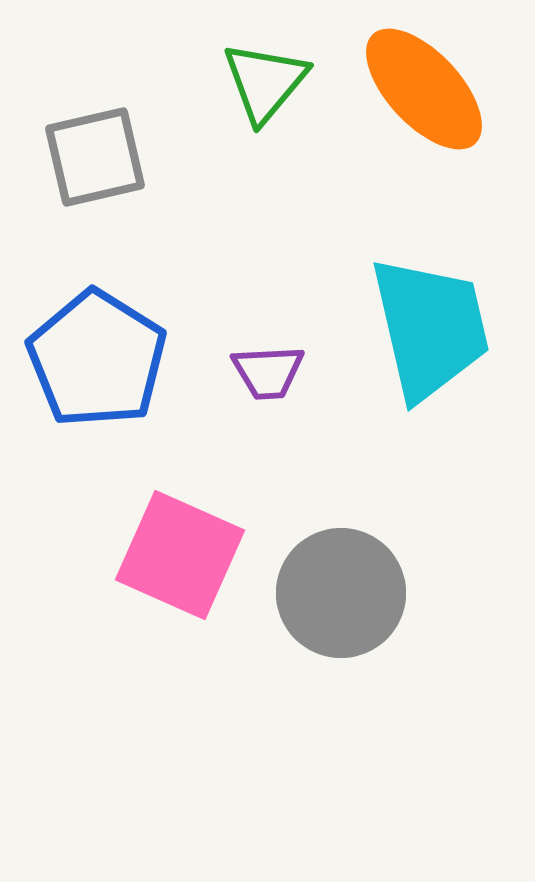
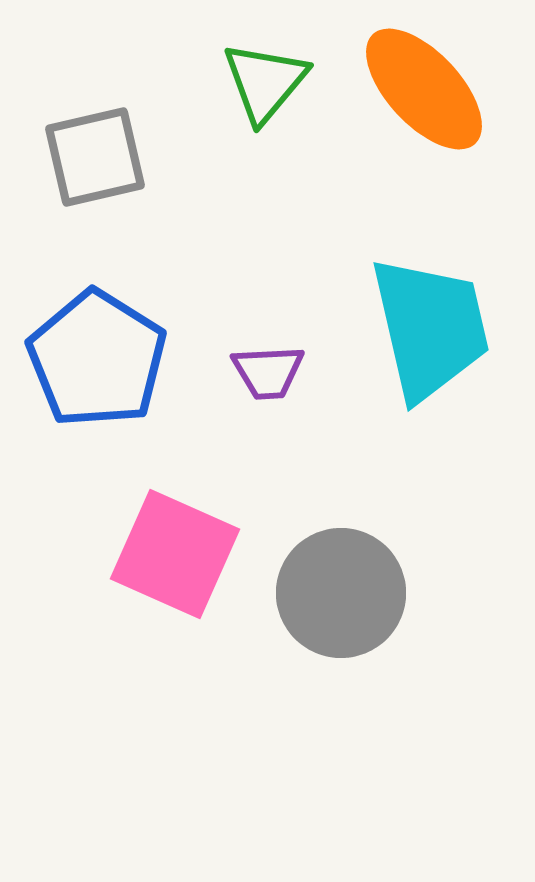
pink square: moved 5 px left, 1 px up
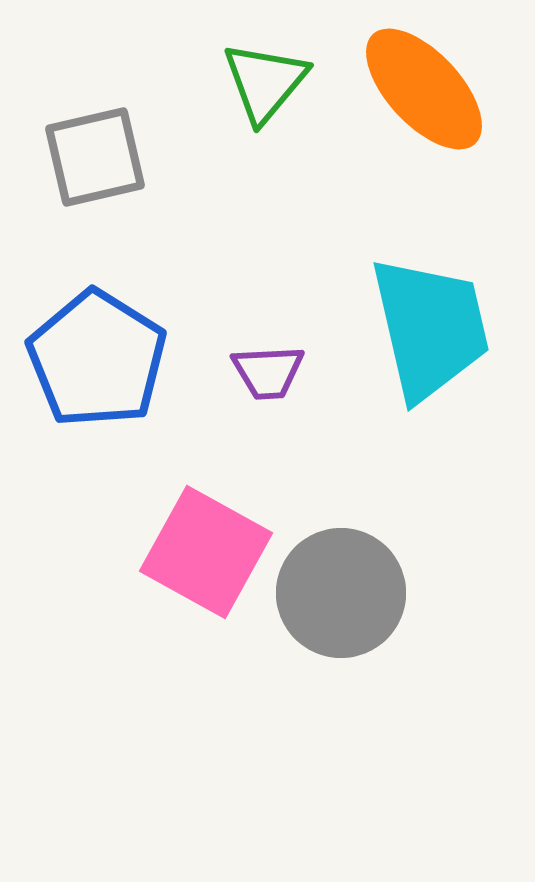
pink square: moved 31 px right, 2 px up; rotated 5 degrees clockwise
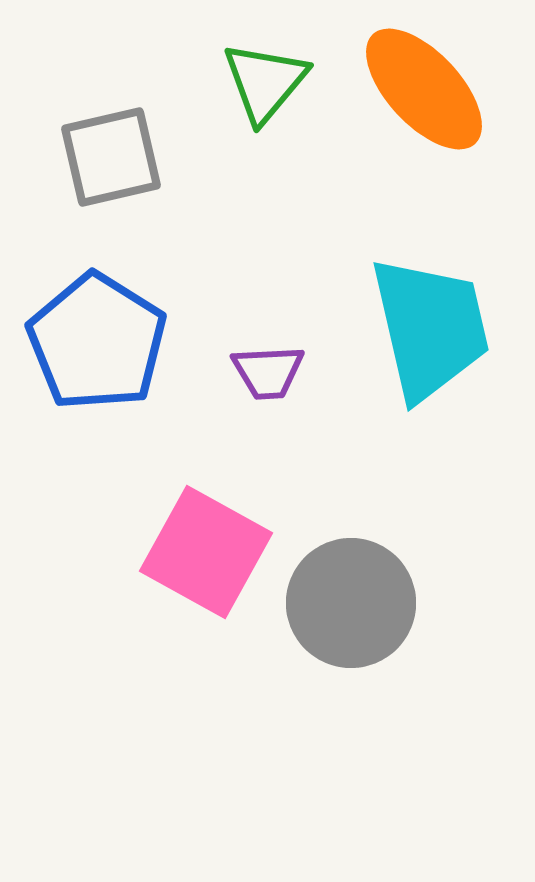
gray square: moved 16 px right
blue pentagon: moved 17 px up
gray circle: moved 10 px right, 10 px down
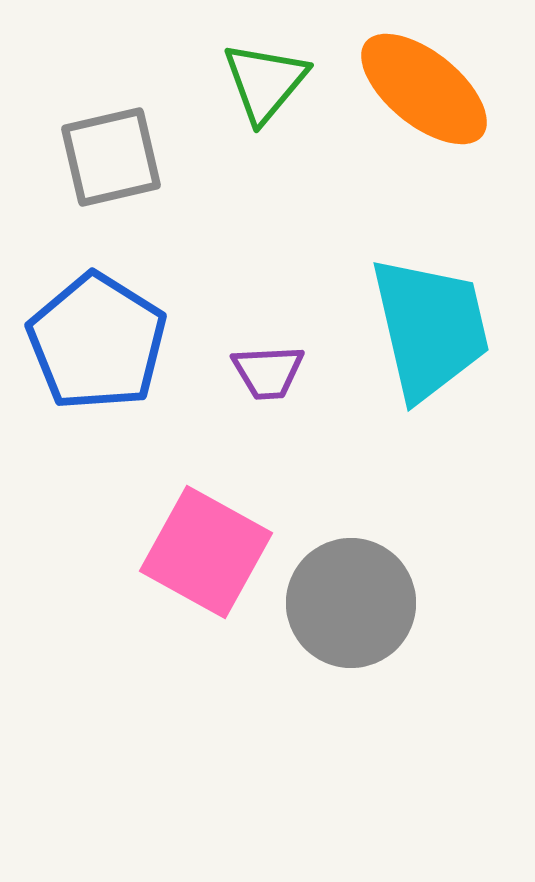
orange ellipse: rotated 8 degrees counterclockwise
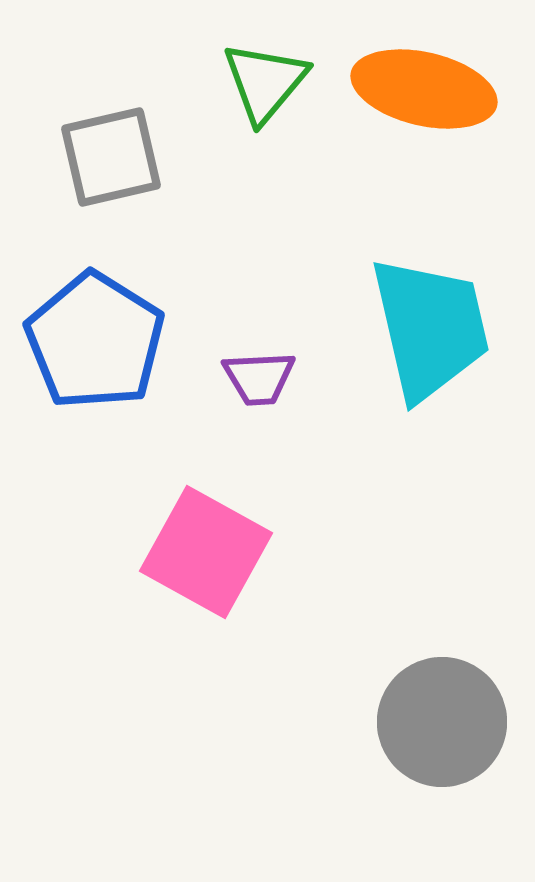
orange ellipse: rotated 26 degrees counterclockwise
blue pentagon: moved 2 px left, 1 px up
purple trapezoid: moved 9 px left, 6 px down
gray circle: moved 91 px right, 119 px down
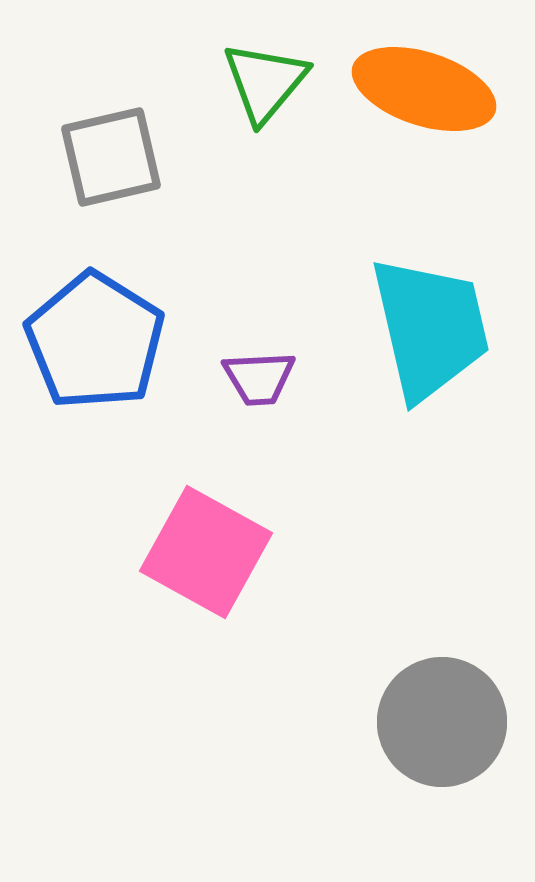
orange ellipse: rotated 5 degrees clockwise
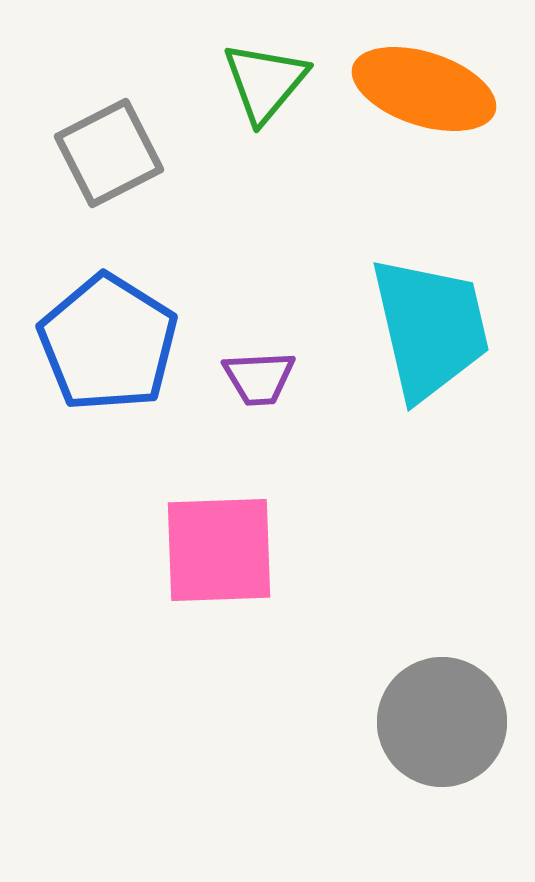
gray square: moved 2 px left, 4 px up; rotated 14 degrees counterclockwise
blue pentagon: moved 13 px right, 2 px down
pink square: moved 13 px right, 2 px up; rotated 31 degrees counterclockwise
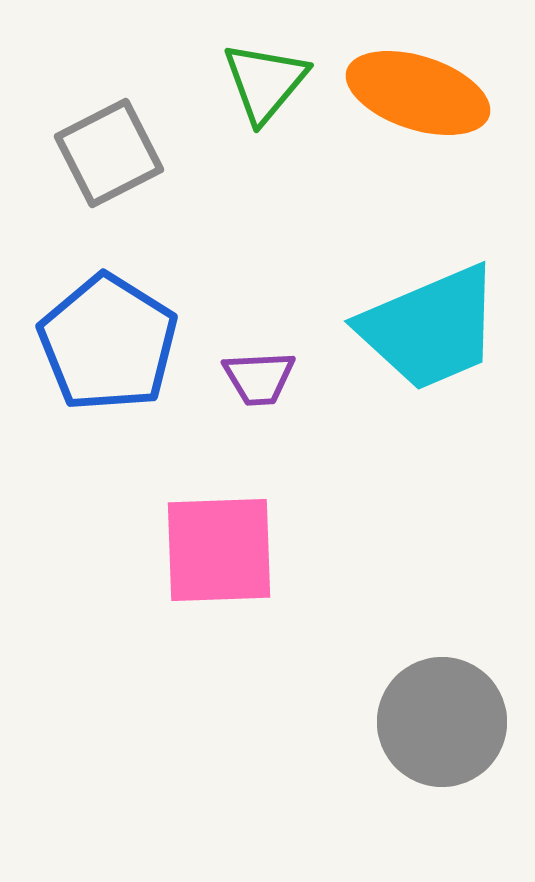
orange ellipse: moved 6 px left, 4 px down
cyan trapezoid: rotated 80 degrees clockwise
